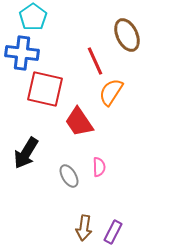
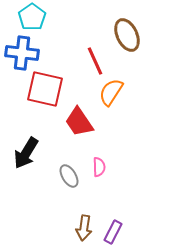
cyan pentagon: moved 1 px left
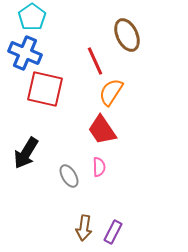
blue cross: moved 3 px right; rotated 16 degrees clockwise
red trapezoid: moved 23 px right, 8 px down
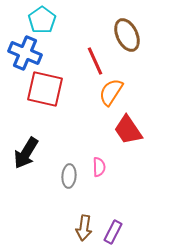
cyan pentagon: moved 10 px right, 3 px down
red trapezoid: moved 26 px right
gray ellipse: rotated 35 degrees clockwise
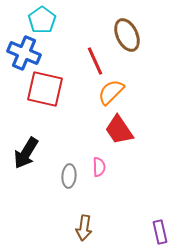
blue cross: moved 1 px left
orange semicircle: rotated 12 degrees clockwise
red trapezoid: moved 9 px left
purple rectangle: moved 47 px right; rotated 40 degrees counterclockwise
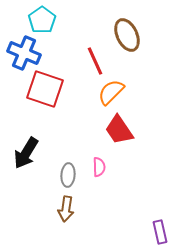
red square: rotated 6 degrees clockwise
gray ellipse: moved 1 px left, 1 px up
brown arrow: moved 18 px left, 19 px up
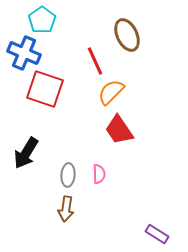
pink semicircle: moved 7 px down
purple rectangle: moved 3 px left, 2 px down; rotated 45 degrees counterclockwise
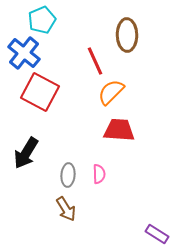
cyan pentagon: rotated 12 degrees clockwise
brown ellipse: rotated 24 degrees clockwise
blue cross: rotated 16 degrees clockwise
red square: moved 5 px left, 3 px down; rotated 9 degrees clockwise
red trapezoid: rotated 128 degrees clockwise
brown arrow: rotated 40 degrees counterclockwise
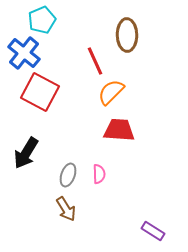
gray ellipse: rotated 15 degrees clockwise
purple rectangle: moved 4 px left, 3 px up
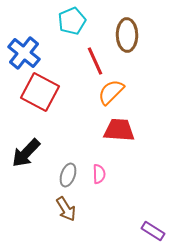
cyan pentagon: moved 30 px right, 1 px down
black arrow: rotated 12 degrees clockwise
